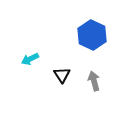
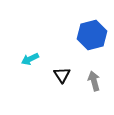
blue hexagon: rotated 20 degrees clockwise
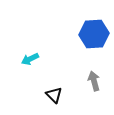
blue hexagon: moved 2 px right, 1 px up; rotated 12 degrees clockwise
black triangle: moved 8 px left, 20 px down; rotated 12 degrees counterclockwise
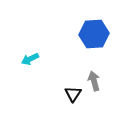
black triangle: moved 19 px right, 1 px up; rotated 18 degrees clockwise
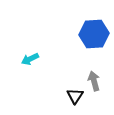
black triangle: moved 2 px right, 2 px down
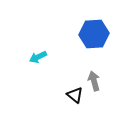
cyan arrow: moved 8 px right, 2 px up
black triangle: moved 1 px up; rotated 24 degrees counterclockwise
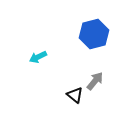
blue hexagon: rotated 12 degrees counterclockwise
gray arrow: moved 1 px right; rotated 54 degrees clockwise
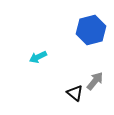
blue hexagon: moved 3 px left, 4 px up
black triangle: moved 2 px up
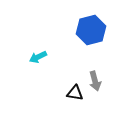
gray arrow: rotated 126 degrees clockwise
black triangle: rotated 30 degrees counterclockwise
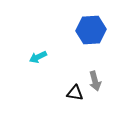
blue hexagon: rotated 12 degrees clockwise
